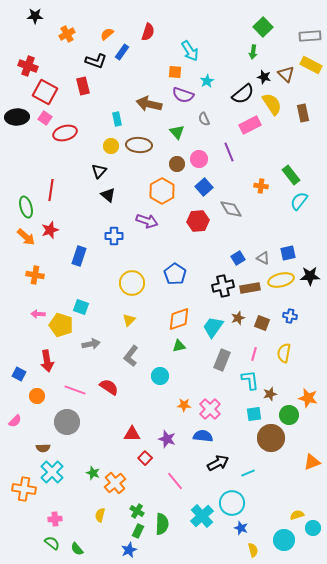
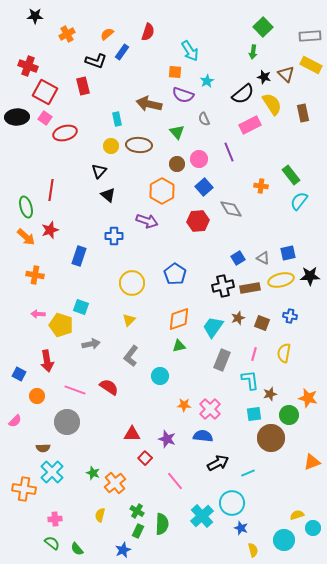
blue star at (129, 550): moved 6 px left
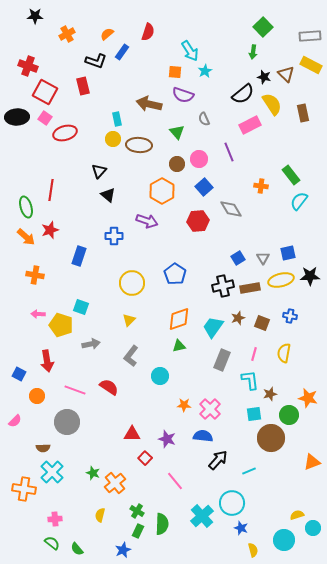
cyan star at (207, 81): moved 2 px left, 10 px up
yellow circle at (111, 146): moved 2 px right, 7 px up
gray triangle at (263, 258): rotated 32 degrees clockwise
black arrow at (218, 463): moved 3 px up; rotated 20 degrees counterclockwise
cyan line at (248, 473): moved 1 px right, 2 px up
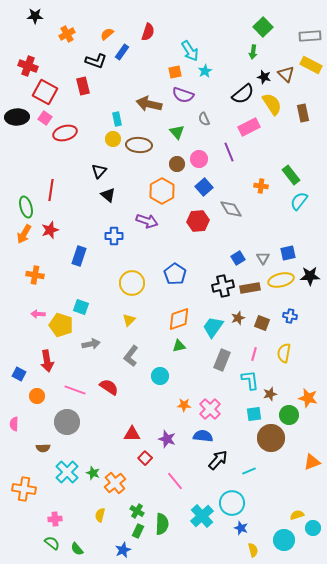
orange square at (175, 72): rotated 16 degrees counterclockwise
pink rectangle at (250, 125): moved 1 px left, 2 px down
orange arrow at (26, 237): moved 2 px left, 3 px up; rotated 78 degrees clockwise
pink semicircle at (15, 421): moved 1 px left, 3 px down; rotated 136 degrees clockwise
cyan cross at (52, 472): moved 15 px right
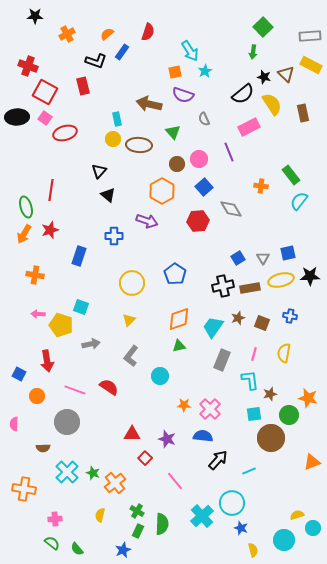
green triangle at (177, 132): moved 4 px left
